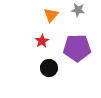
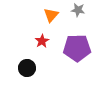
black circle: moved 22 px left
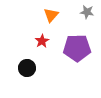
gray star: moved 9 px right, 2 px down
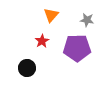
gray star: moved 8 px down
